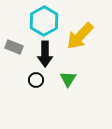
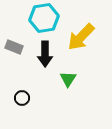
cyan hexagon: moved 3 px up; rotated 20 degrees clockwise
yellow arrow: moved 1 px right, 1 px down
black circle: moved 14 px left, 18 px down
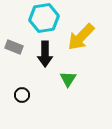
black circle: moved 3 px up
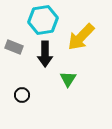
cyan hexagon: moved 1 px left, 2 px down
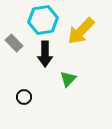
yellow arrow: moved 6 px up
gray rectangle: moved 4 px up; rotated 24 degrees clockwise
green triangle: rotated 12 degrees clockwise
black circle: moved 2 px right, 2 px down
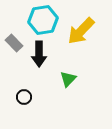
black arrow: moved 6 px left
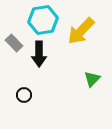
green triangle: moved 24 px right
black circle: moved 2 px up
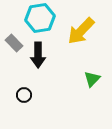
cyan hexagon: moved 3 px left, 2 px up
black arrow: moved 1 px left, 1 px down
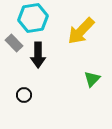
cyan hexagon: moved 7 px left
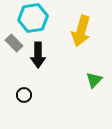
yellow arrow: rotated 28 degrees counterclockwise
green triangle: moved 2 px right, 1 px down
